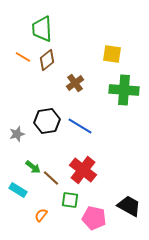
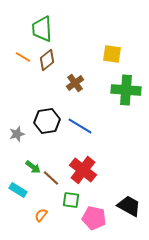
green cross: moved 2 px right
green square: moved 1 px right
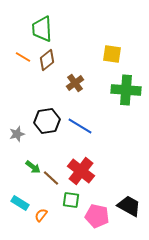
red cross: moved 2 px left, 1 px down
cyan rectangle: moved 2 px right, 13 px down
pink pentagon: moved 3 px right, 2 px up
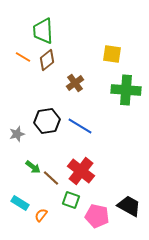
green trapezoid: moved 1 px right, 2 px down
green square: rotated 12 degrees clockwise
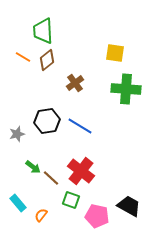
yellow square: moved 3 px right, 1 px up
green cross: moved 1 px up
cyan rectangle: moved 2 px left; rotated 18 degrees clockwise
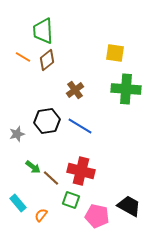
brown cross: moved 7 px down
red cross: rotated 24 degrees counterclockwise
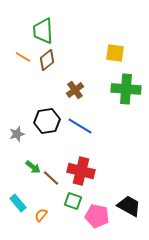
green square: moved 2 px right, 1 px down
